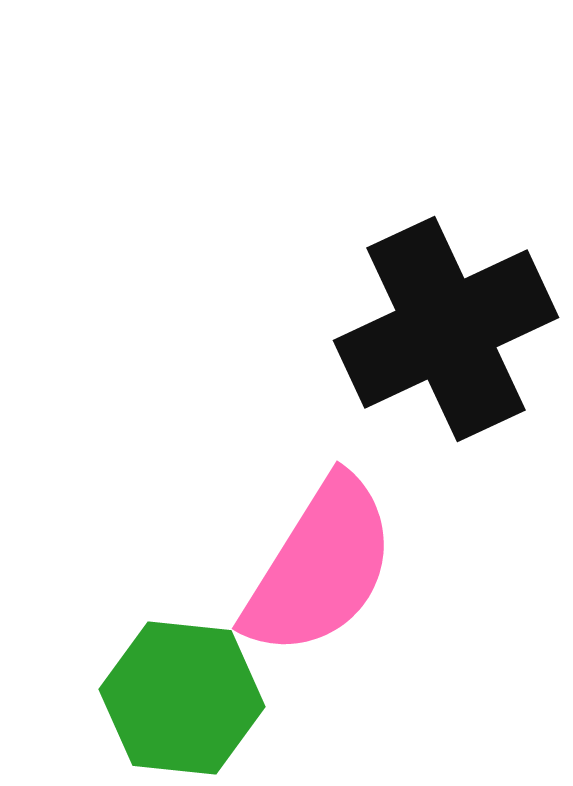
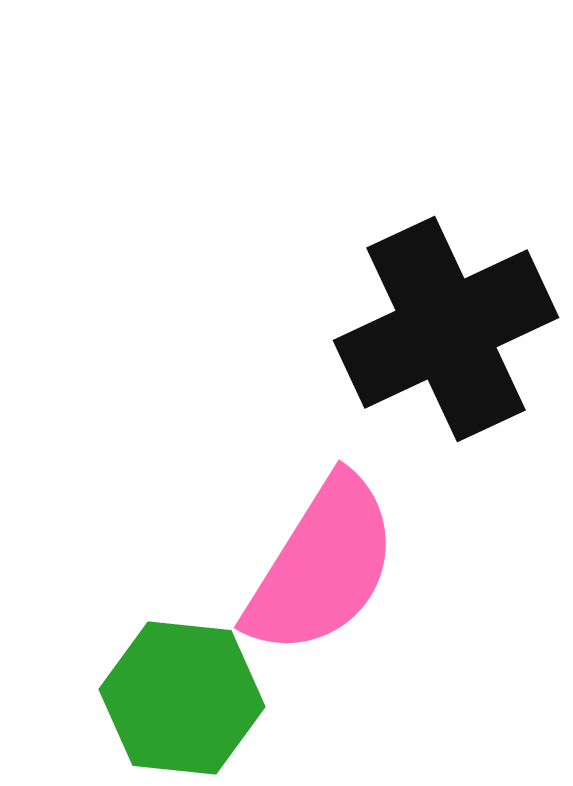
pink semicircle: moved 2 px right, 1 px up
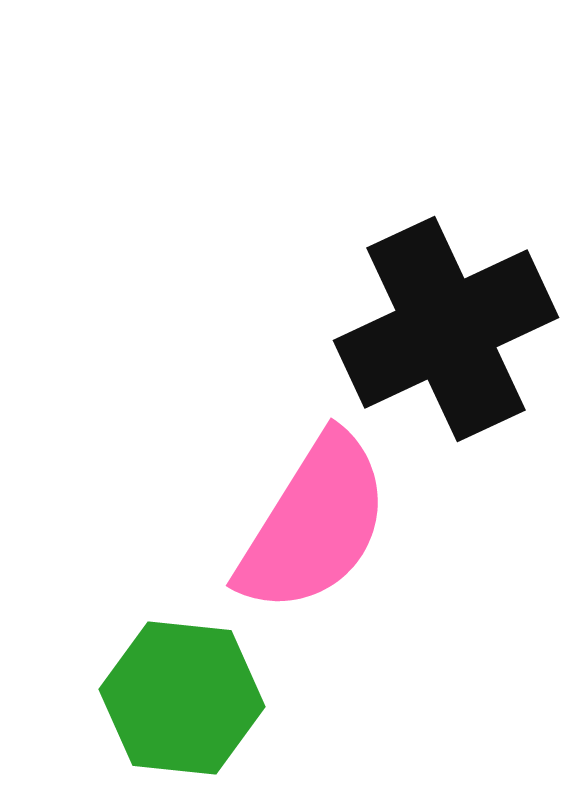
pink semicircle: moved 8 px left, 42 px up
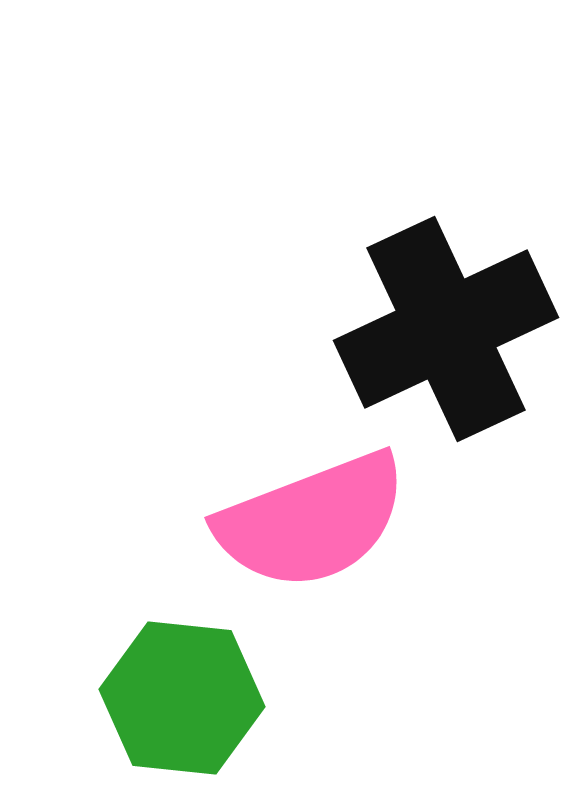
pink semicircle: moved 2 px left, 3 px up; rotated 37 degrees clockwise
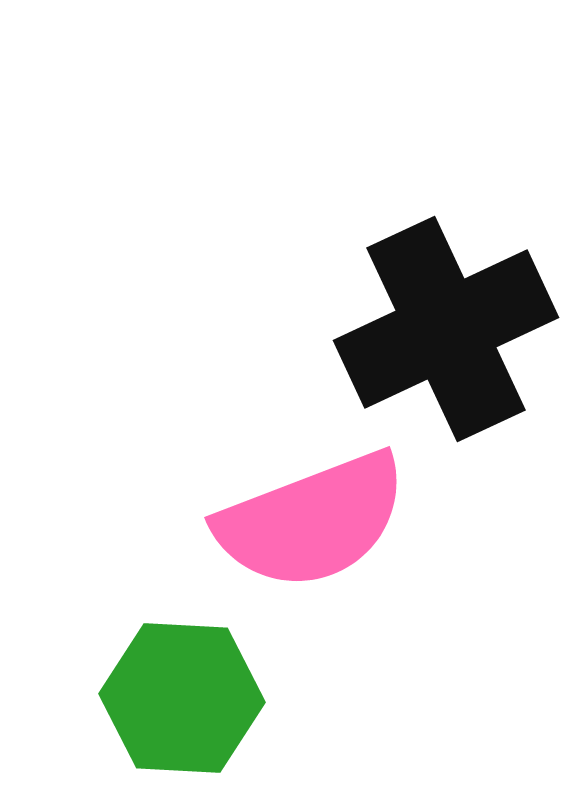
green hexagon: rotated 3 degrees counterclockwise
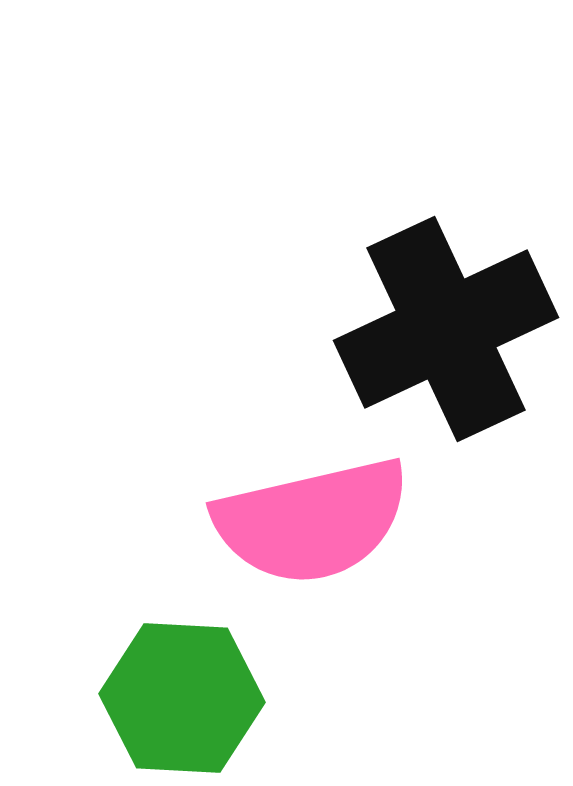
pink semicircle: rotated 8 degrees clockwise
